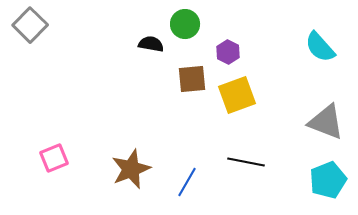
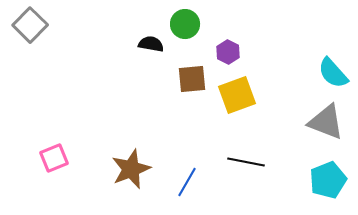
cyan semicircle: moved 13 px right, 26 px down
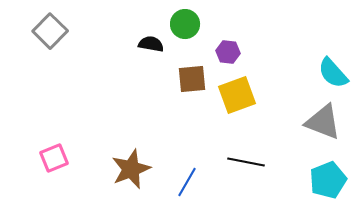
gray square: moved 20 px right, 6 px down
purple hexagon: rotated 20 degrees counterclockwise
gray triangle: moved 3 px left
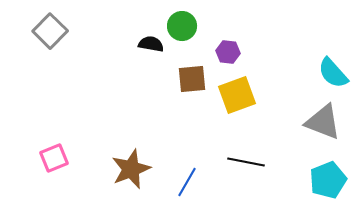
green circle: moved 3 px left, 2 px down
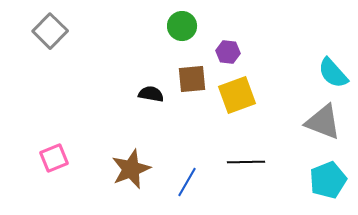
black semicircle: moved 50 px down
black line: rotated 12 degrees counterclockwise
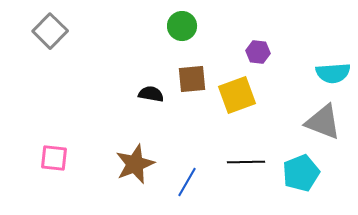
purple hexagon: moved 30 px right
cyan semicircle: rotated 52 degrees counterclockwise
pink square: rotated 28 degrees clockwise
brown star: moved 4 px right, 5 px up
cyan pentagon: moved 27 px left, 7 px up
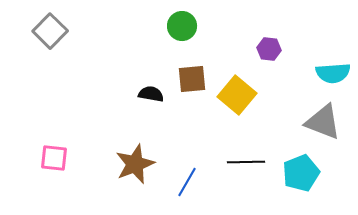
purple hexagon: moved 11 px right, 3 px up
yellow square: rotated 30 degrees counterclockwise
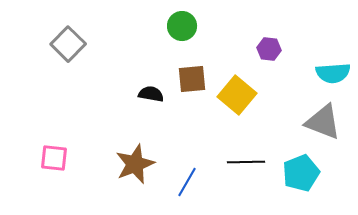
gray square: moved 18 px right, 13 px down
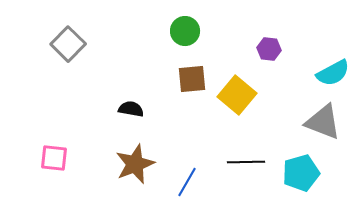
green circle: moved 3 px right, 5 px down
cyan semicircle: rotated 24 degrees counterclockwise
black semicircle: moved 20 px left, 15 px down
cyan pentagon: rotated 6 degrees clockwise
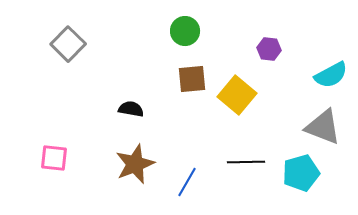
cyan semicircle: moved 2 px left, 2 px down
gray triangle: moved 5 px down
